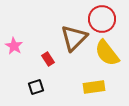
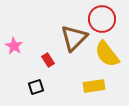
yellow semicircle: moved 1 px down
red rectangle: moved 1 px down
yellow rectangle: moved 1 px up
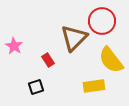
red circle: moved 2 px down
yellow semicircle: moved 4 px right, 6 px down
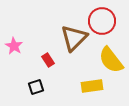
yellow rectangle: moved 2 px left
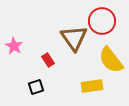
brown triangle: rotated 20 degrees counterclockwise
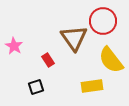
red circle: moved 1 px right
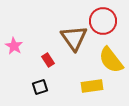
black square: moved 4 px right
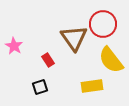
red circle: moved 3 px down
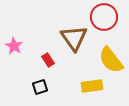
red circle: moved 1 px right, 7 px up
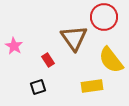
black square: moved 2 px left
